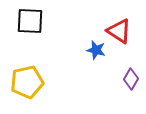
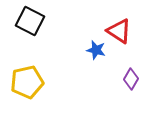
black square: rotated 24 degrees clockwise
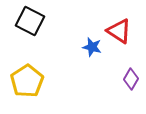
blue star: moved 4 px left, 3 px up
yellow pentagon: moved 1 px up; rotated 20 degrees counterclockwise
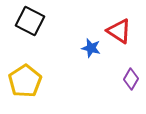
blue star: moved 1 px left, 1 px down
yellow pentagon: moved 2 px left
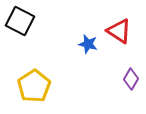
black square: moved 10 px left
blue star: moved 3 px left, 4 px up
yellow pentagon: moved 9 px right, 5 px down
